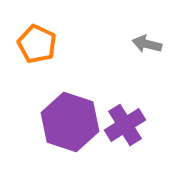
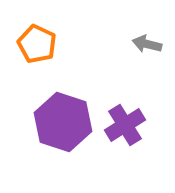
purple hexagon: moved 7 px left
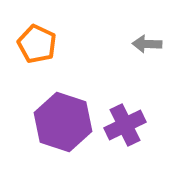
gray arrow: rotated 12 degrees counterclockwise
purple cross: rotated 6 degrees clockwise
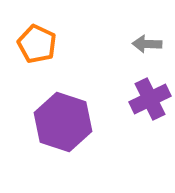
purple cross: moved 25 px right, 26 px up
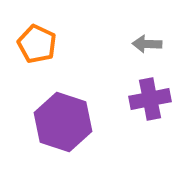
purple cross: rotated 15 degrees clockwise
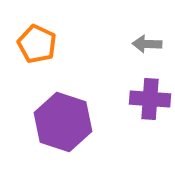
purple cross: rotated 15 degrees clockwise
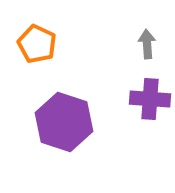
gray arrow: rotated 84 degrees clockwise
purple hexagon: moved 1 px right
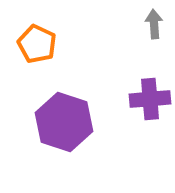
gray arrow: moved 7 px right, 20 px up
purple cross: rotated 9 degrees counterclockwise
